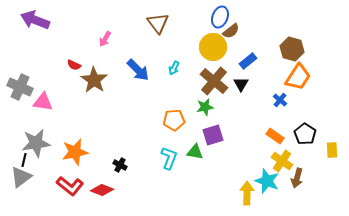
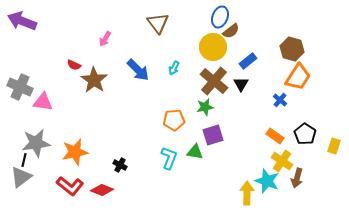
purple arrow: moved 13 px left, 1 px down
yellow rectangle: moved 2 px right, 4 px up; rotated 21 degrees clockwise
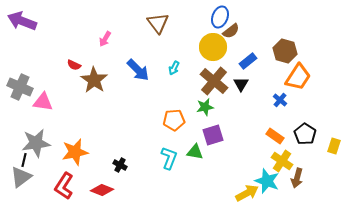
brown hexagon: moved 7 px left, 2 px down
red L-shape: moved 6 px left; rotated 84 degrees clockwise
yellow arrow: rotated 60 degrees clockwise
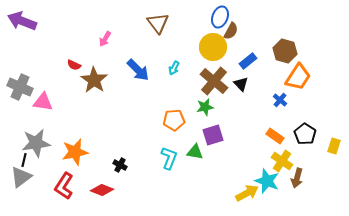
brown semicircle: rotated 24 degrees counterclockwise
black triangle: rotated 14 degrees counterclockwise
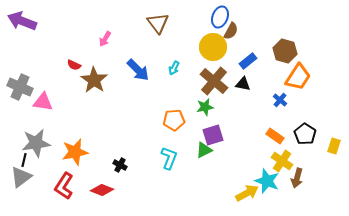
black triangle: moved 2 px right; rotated 35 degrees counterclockwise
green triangle: moved 9 px right, 2 px up; rotated 36 degrees counterclockwise
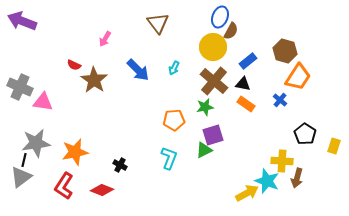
orange rectangle: moved 29 px left, 32 px up
yellow cross: rotated 30 degrees counterclockwise
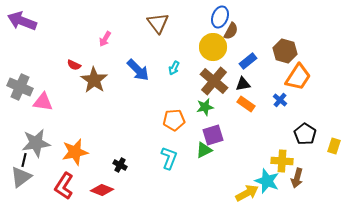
black triangle: rotated 21 degrees counterclockwise
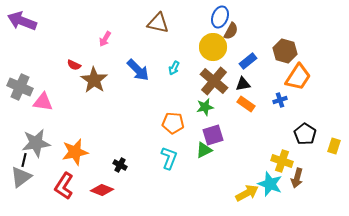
brown triangle: rotated 40 degrees counterclockwise
blue cross: rotated 32 degrees clockwise
orange pentagon: moved 1 px left, 3 px down; rotated 10 degrees clockwise
yellow cross: rotated 15 degrees clockwise
cyan star: moved 3 px right, 3 px down
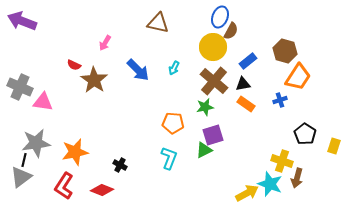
pink arrow: moved 4 px down
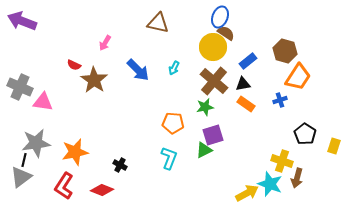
brown semicircle: moved 5 px left, 2 px down; rotated 84 degrees counterclockwise
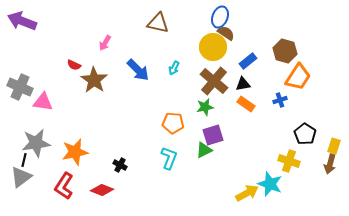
yellow cross: moved 7 px right
brown arrow: moved 33 px right, 14 px up
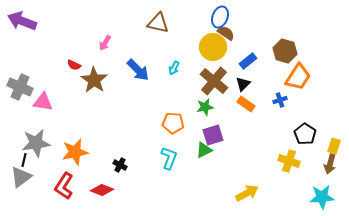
black triangle: rotated 35 degrees counterclockwise
cyan star: moved 52 px right, 13 px down; rotated 25 degrees counterclockwise
